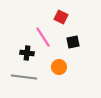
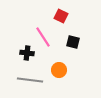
red square: moved 1 px up
black square: rotated 24 degrees clockwise
orange circle: moved 3 px down
gray line: moved 6 px right, 3 px down
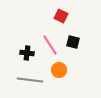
pink line: moved 7 px right, 8 px down
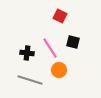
red square: moved 1 px left
pink line: moved 3 px down
gray line: rotated 10 degrees clockwise
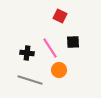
black square: rotated 16 degrees counterclockwise
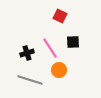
black cross: rotated 24 degrees counterclockwise
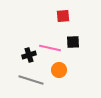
red square: moved 3 px right; rotated 32 degrees counterclockwise
pink line: rotated 45 degrees counterclockwise
black cross: moved 2 px right, 2 px down
gray line: moved 1 px right
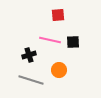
red square: moved 5 px left, 1 px up
pink line: moved 8 px up
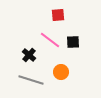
pink line: rotated 25 degrees clockwise
black cross: rotated 32 degrees counterclockwise
orange circle: moved 2 px right, 2 px down
